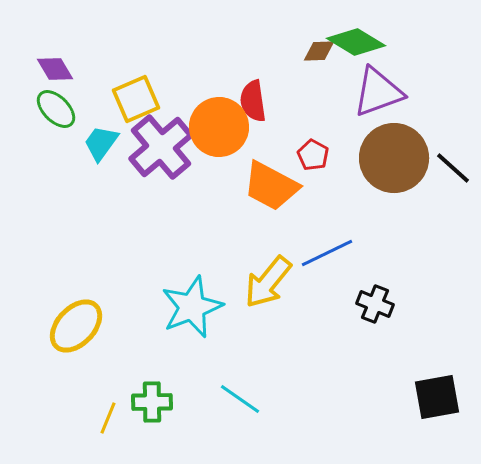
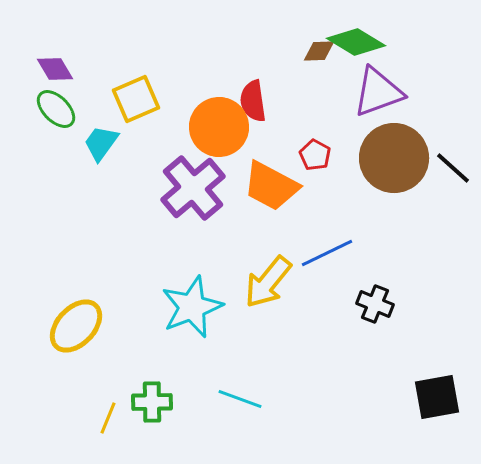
purple cross: moved 32 px right, 41 px down
red pentagon: moved 2 px right
cyan line: rotated 15 degrees counterclockwise
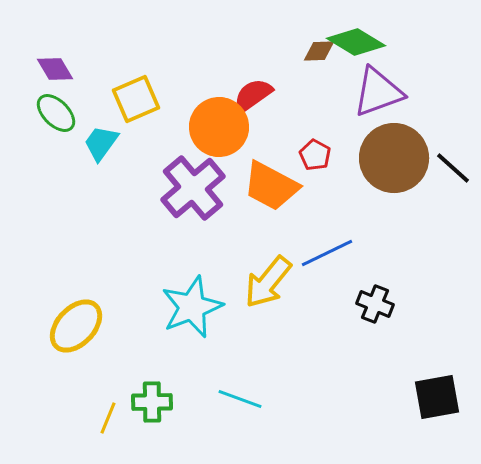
red semicircle: moved 6 px up; rotated 63 degrees clockwise
green ellipse: moved 4 px down
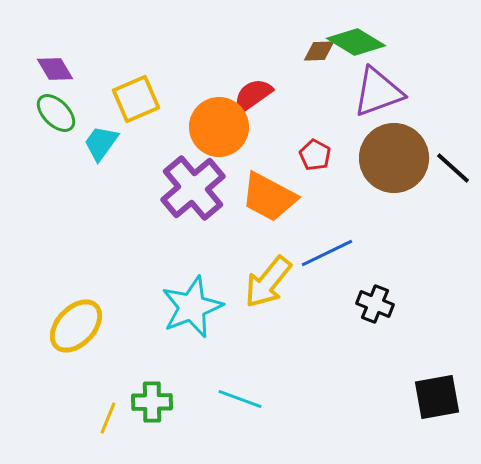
orange trapezoid: moved 2 px left, 11 px down
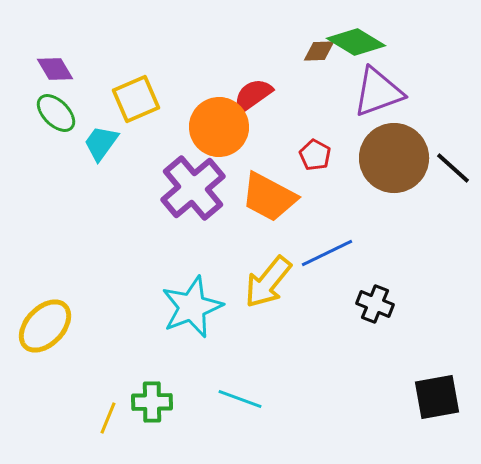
yellow ellipse: moved 31 px left
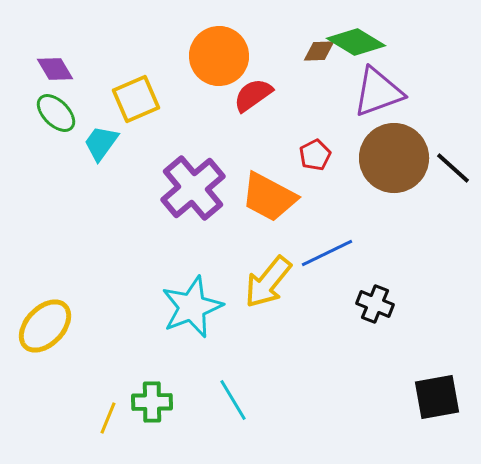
orange circle: moved 71 px up
red pentagon: rotated 16 degrees clockwise
cyan line: moved 7 px left, 1 px down; rotated 39 degrees clockwise
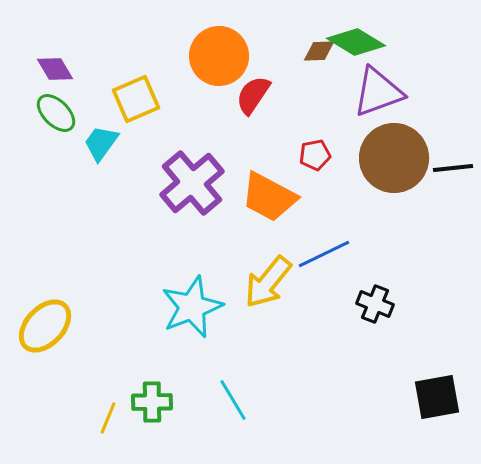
red semicircle: rotated 21 degrees counterclockwise
red pentagon: rotated 16 degrees clockwise
black line: rotated 48 degrees counterclockwise
purple cross: moved 1 px left, 5 px up
blue line: moved 3 px left, 1 px down
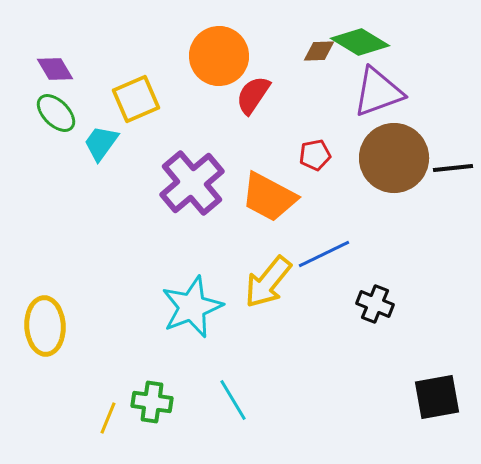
green diamond: moved 4 px right
yellow ellipse: rotated 46 degrees counterclockwise
green cross: rotated 9 degrees clockwise
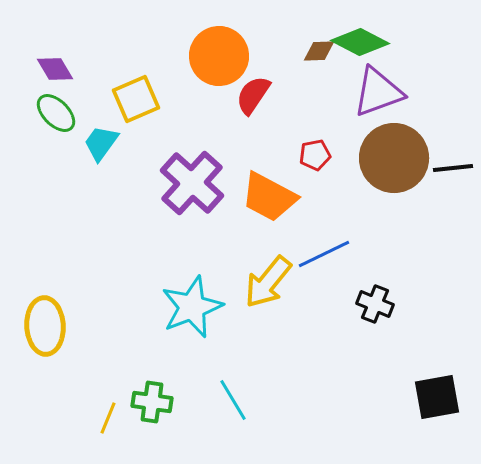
green diamond: rotated 4 degrees counterclockwise
purple cross: rotated 8 degrees counterclockwise
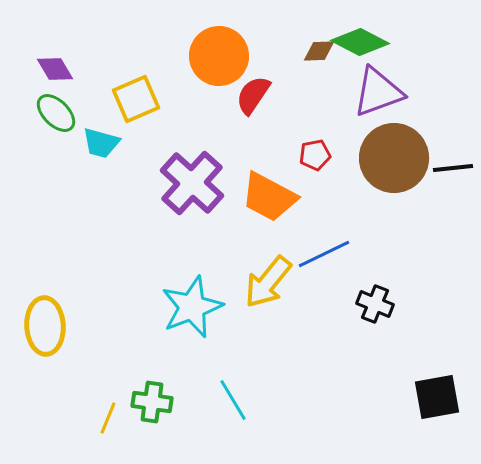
cyan trapezoid: rotated 111 degrees counterclockwise
